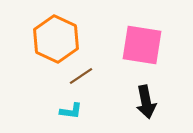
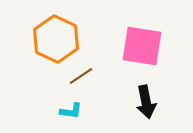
pink square: moved 1 px down
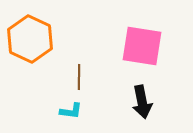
orange hexagon: moved 26 px left
brown line: moved 2 px left, 1 px down; rotated 55 degrees counterclockwise
black arrow: moved 4 px left
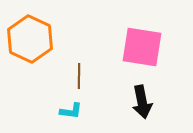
pink square: moved 1 px down
brown line: moved 1 px up
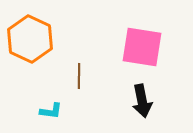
black arrow: moved 1 px up
cyan L-shape: moved 20 px left
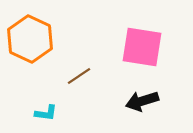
brown line: rotated 55 degrees clockwise
black arrow: rotated 84 degrees clockwise
cyan L-shape: moved 5 px left, 2 px down
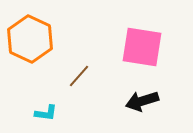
brown line: rotated 15 degrees counterclockwise
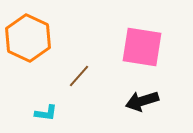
orange hexagon: moved 2 px left, 1 px up
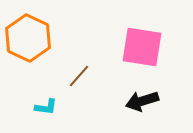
cyan L-shape: moved 6 px up
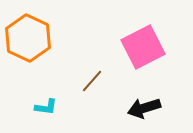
pink square: moved 1 px right; rotated 36 degrees counterclockwise
brown line: moved 13 px right, 5 px down
black arrow: moved 2 px right, 7 px down
